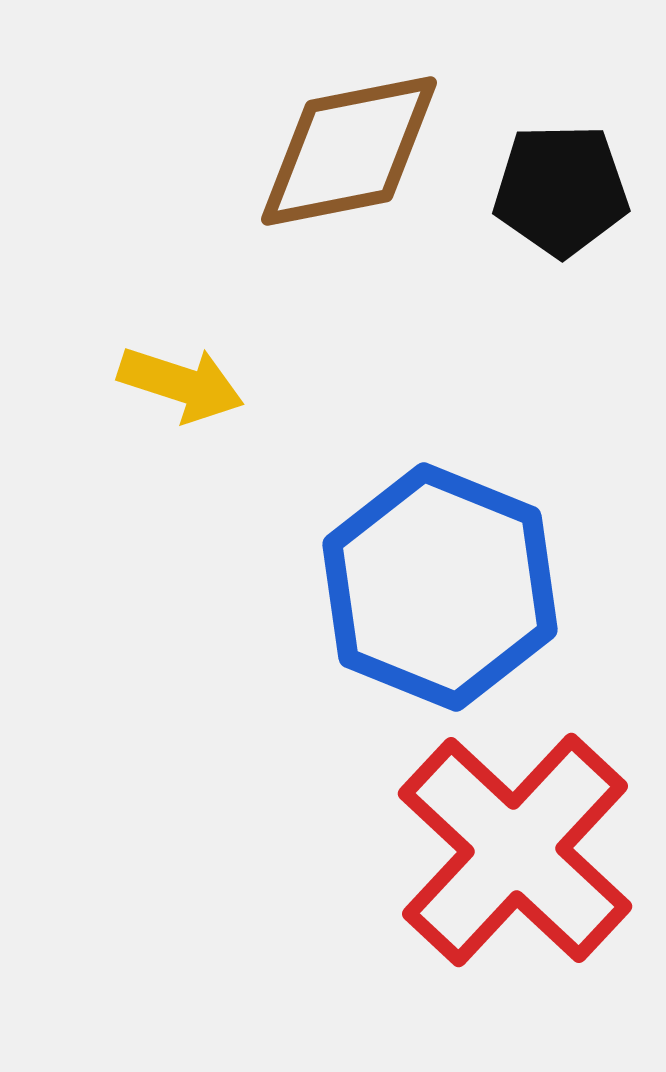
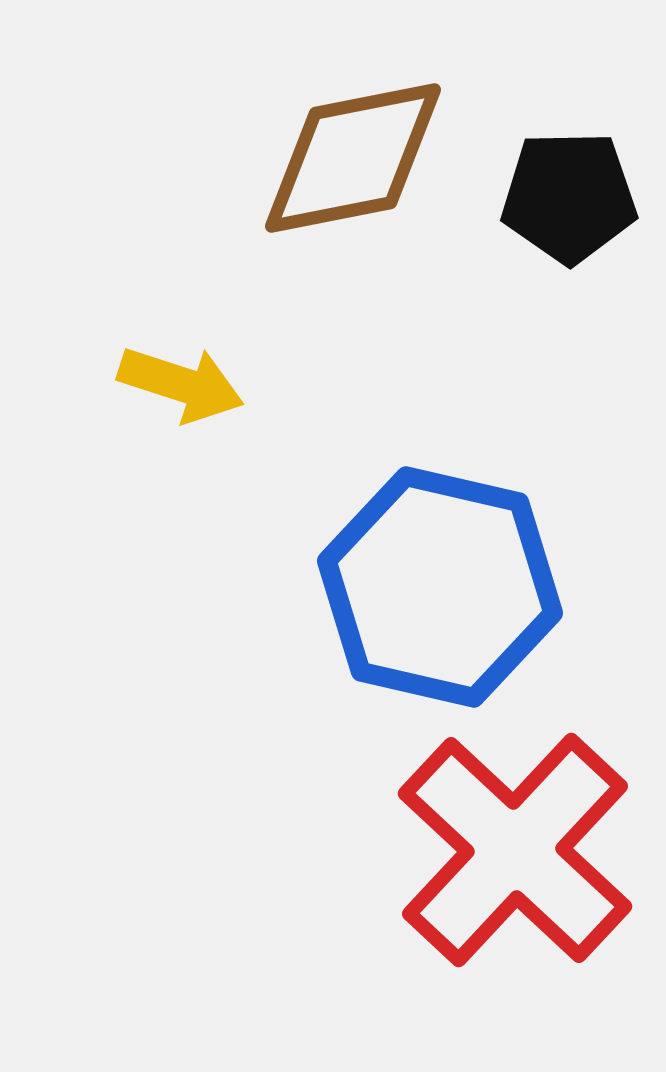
brown diamond: moved 4 px right, 7 px down
black pentagon: moved 8 px right, 7 px down
blue hexagon: rotated 9 degrees counterclockwise
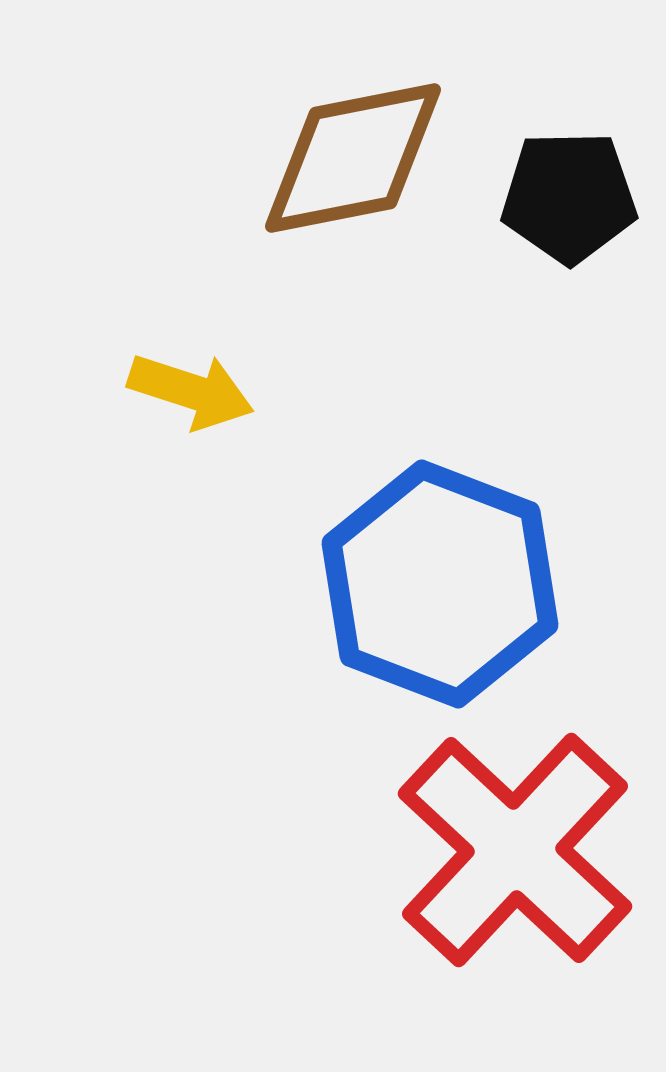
yellow arrow: moved 10 px right, 7 px down
blue hexagon: moved 3 px up; rotated 8 degrees clockwise
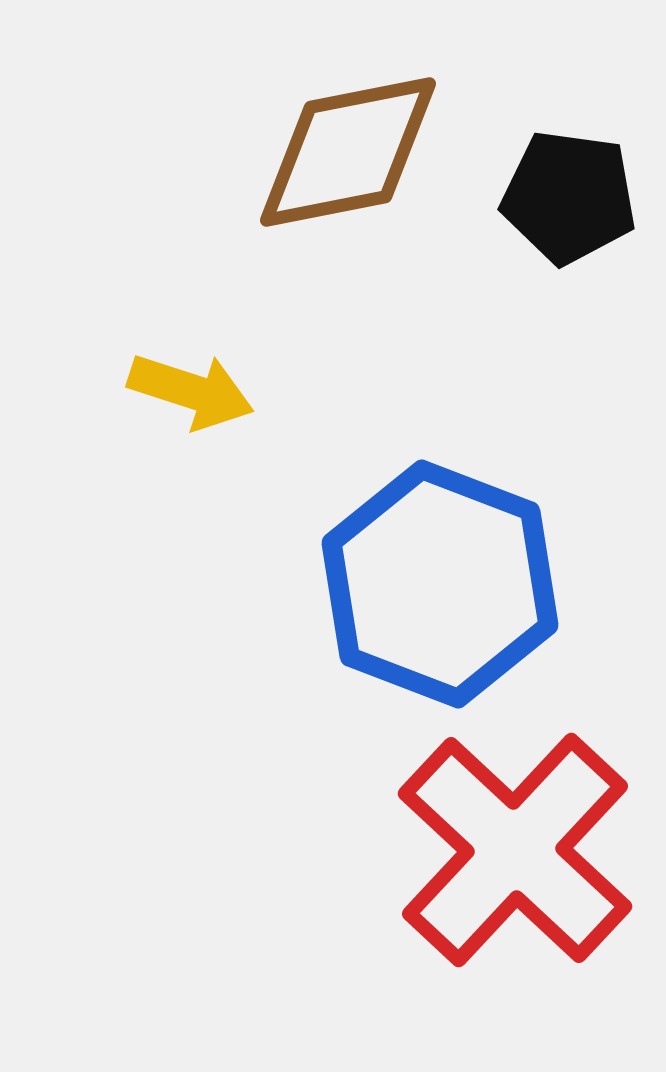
brown diamond: moved 5 px left, 6 px up
black pentagon: rotated 9 degrees clockwise
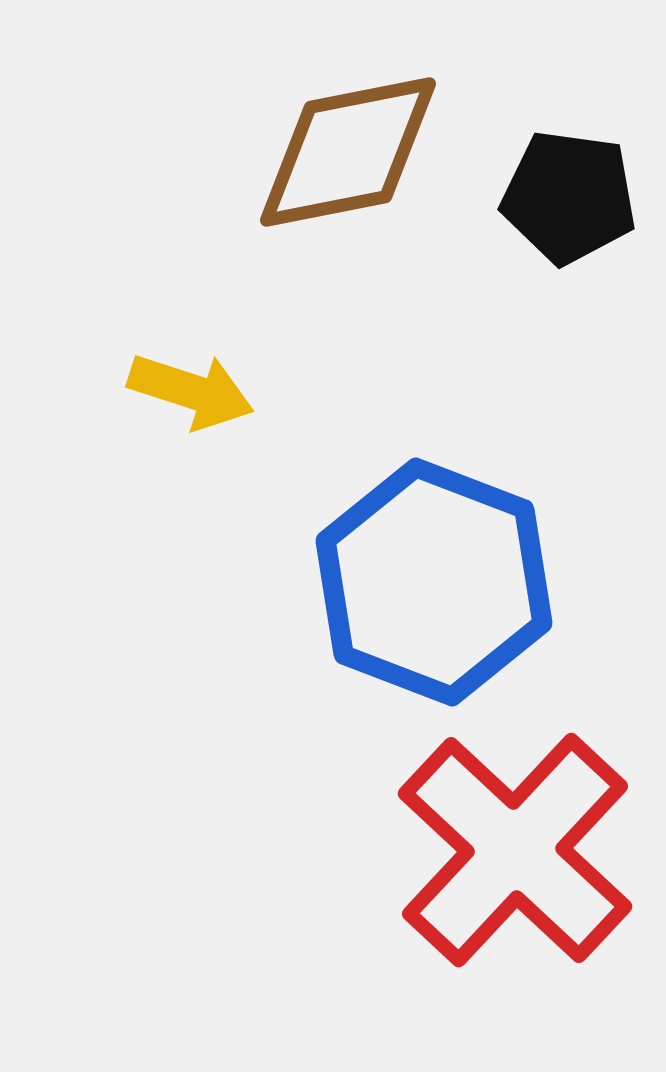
blue hexagon: moved 6 px left, 2 px up
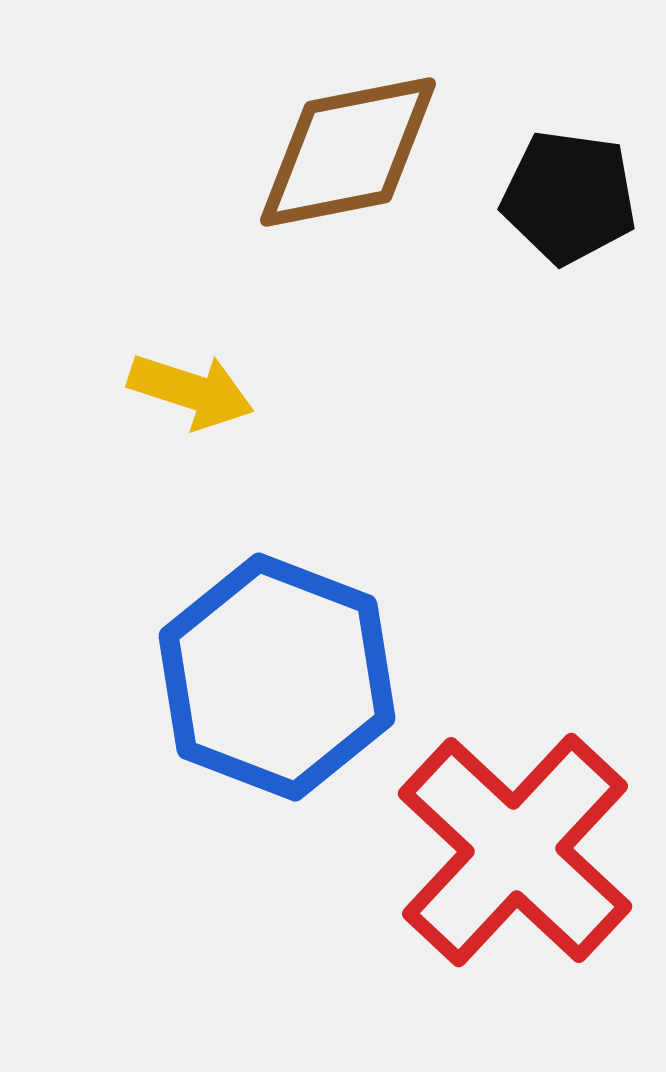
blue hexagon: moved 157 px left, 95 px down
